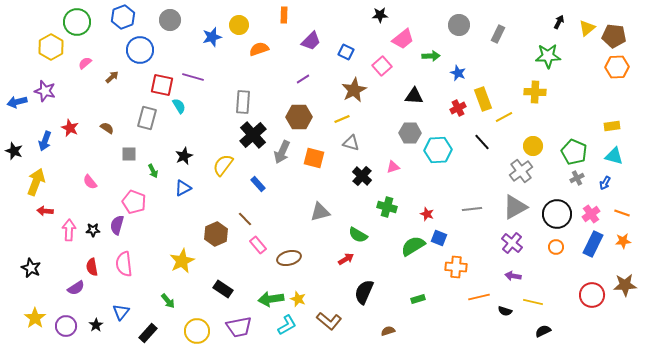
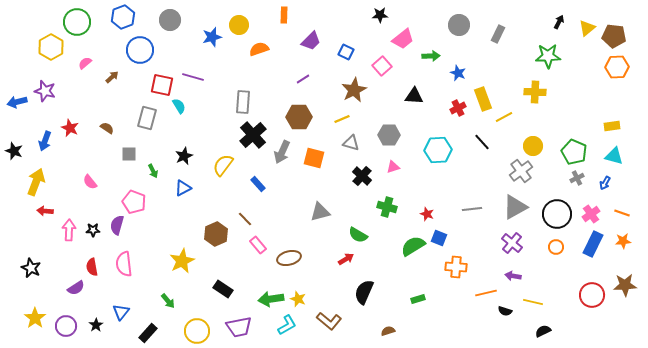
gray hexagon at (410, 133): moved 21 px left, 2 px down
orange line at (479, 297): moved 7 px right, 4 px up
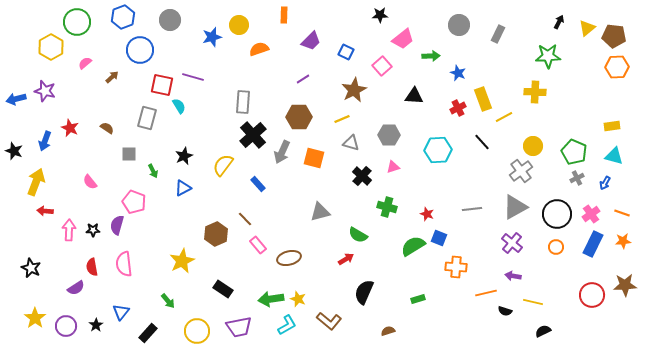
blue arrow at (17, 102): moved 1 px left, 3 px up
